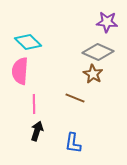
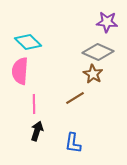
brown line: rotated 54 degrees counterclockwise
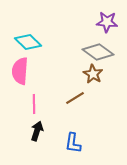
gray diamond: rotated 12 degrees clockwise
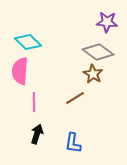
pink line: moved 2 px up
black arrow: moved 3 px down
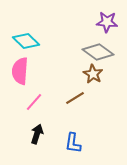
cyan diamond: moved 2 px left, 1 px up
pink line: rotated 42 degrees clockwise
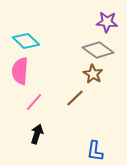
gray diamond: moved 2 px up
brown line: rotated 12 degrees counterclockwise
blue L-shape: moved 22 px right, 8 px down
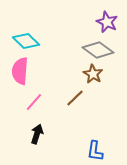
purple star: rotated 20 degrees clockwise
